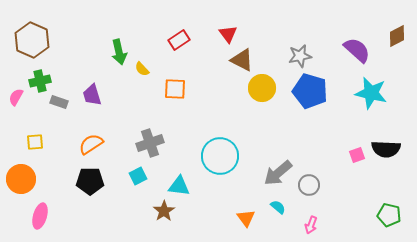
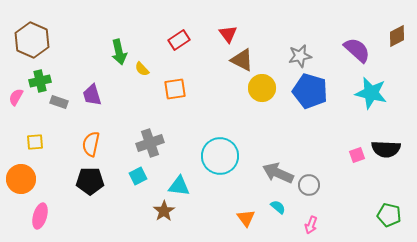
orange square: rotated 10 degrees counterclockwise
orange semicircle: rotated 45 degrees counterclockwise
gray arrow: rotated 64 degrees clockwise
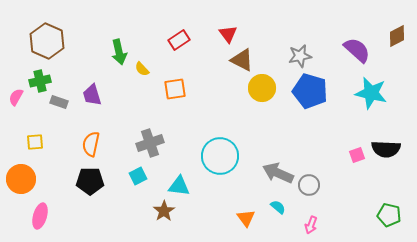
brown hexagon: moved 15 px right, 1 px down
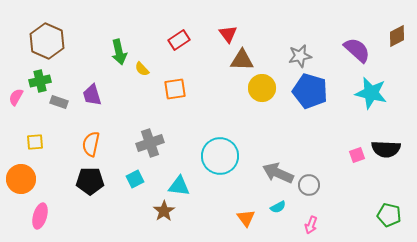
brown triangle: rotated 25 degrees counterclockwise
cyan square: moved 3 px left, 3 px down
cyan semicircle: rotated 112 degrees clockwise
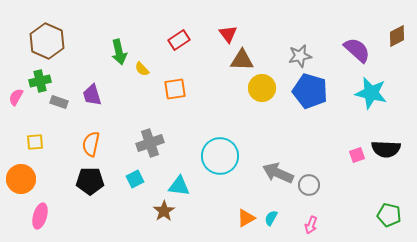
cyan semicircle: moved 7 px left, 11 px down; rotated 147 degrees clockwise
orange triangle: rotated 36 degrees clockwise
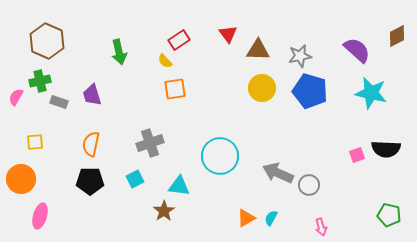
brown triangle: moved 16 px right, 10 px up
yellow semicircle: moved 23 px right, 8 px up
pink arrow: moved 10 px right, 2 px down; rotated 36 degrees counterclockwise
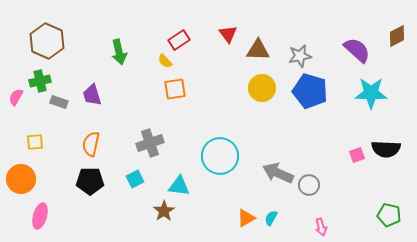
cyan star: rotated 12 degrees counterclockwise
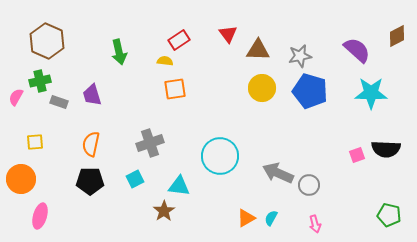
yellow semicircle: rotated 140 degrees clockwise
pink arrow: moved 6 px left, 3 px up
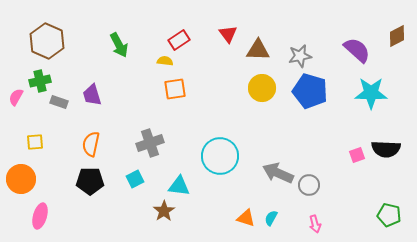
green arrow: moved 7 px up; rotated 15 degrees counterclockwise
orange triangle: rotated 48 degrees clockwise
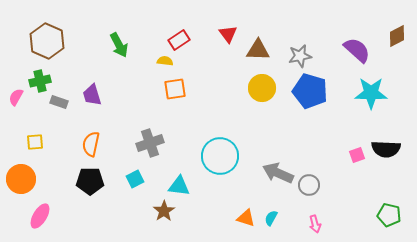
pink ellipse: rotated 15 degrees clockwise
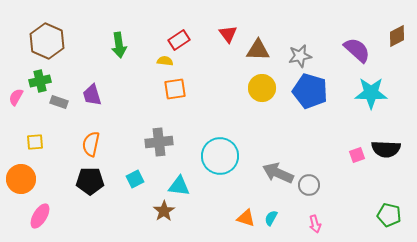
green arrow: rotated 20 degrees clockwise
gray cross: moved 9 px right, 1 px up; rotated 12 degrees clockwise
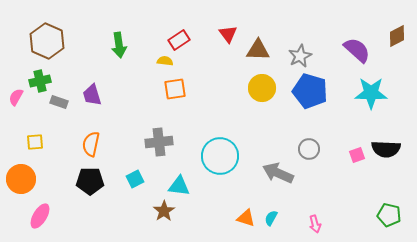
gray star: rotated 15 degrees counterclockwise
gray circle: moved 36 px up
